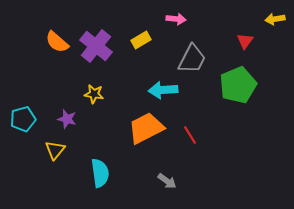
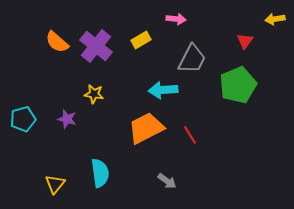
yellow triangle: moved 34 px down
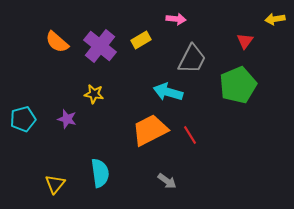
purple cross: moved 4 px right
cyan arrow: moved 5 px right, 2 px down; rotated 20 degrees clockwise
orange trapezoid: moved 4 px right, 2 px down
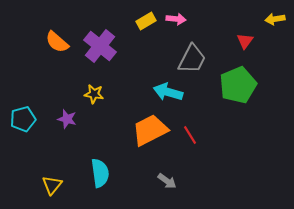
yellow rectangle: moved 5 px right, 19 px up
yellow triangle: moved 3 px left, 1 px down
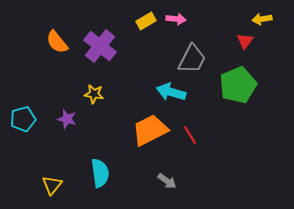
yellow arrow: moved 13 px left
orange semicircle: rotated 10 degrees clockwise
cyan arrow: moved 3 px right
